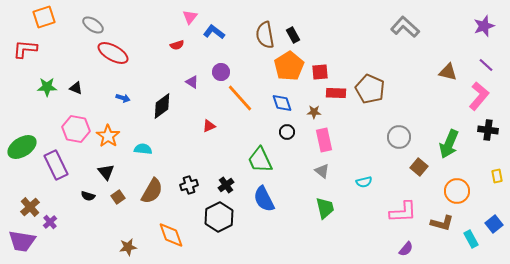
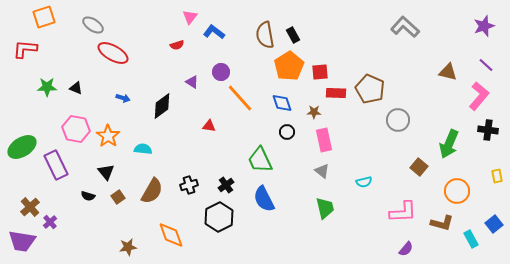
red triangle at (209, 126): rotated 32 degrees clockwise
gray circle at (399, 137): moved 1 px left, 17 px up
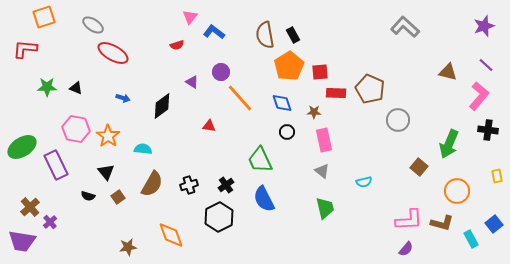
brown semicircle at (152, 191): moved 7 px up
pink L-shape at (403, 212): moved 6 px right, 8 px down
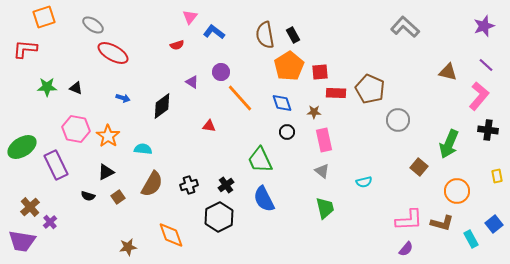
black triangle at (106, 172): rotated 42 degrees clockwise
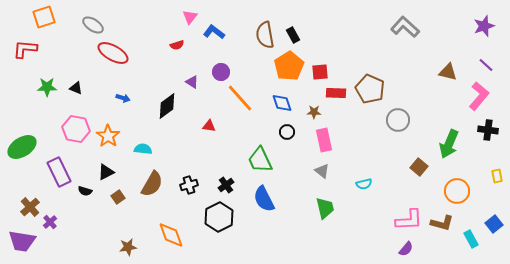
black diamond at (162, 106): moved 5 px right
purple rectangle at (56, 165): moved 3 px right, 7 px down
cyan semicircle at (364, 182): moved 2 px down
black semicircle at (88, 196): moved 3 px left, 5 px up
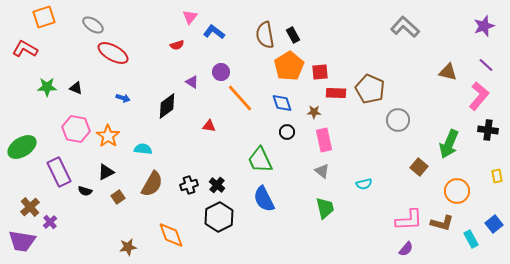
red L-shape at (25, 49): rotated 25 degrees clockwise
black cross at (226, 185): moved 9 px left; rotated 14 degrees counterclockwise
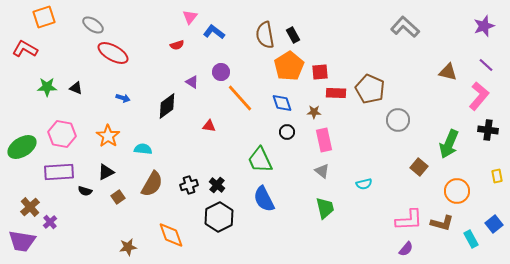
pink hexagon at (76, 129): moved 14 px left, 5 px down
purple rectangle at (59, 172): rotated 68 degrees counterclockwise
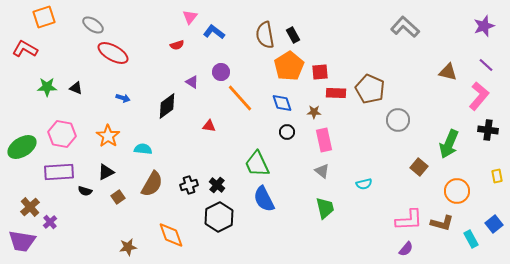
green trapezoid at (260, 160): moved 3 px left, 4 px down
